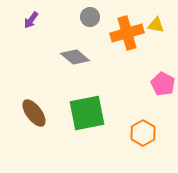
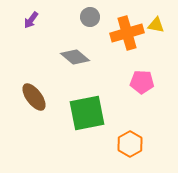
pink pentagon: moved 21 px left, 2 px up; rotated 25 degrees counterclockwise
brown ellipse: moved 16 px up
orange hexagon: moved 13 px left, 11 px down
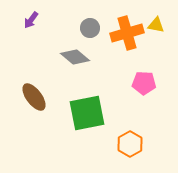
gray circle: moved 11 px down
pink pentagon: moved 2 px right, 1 px down
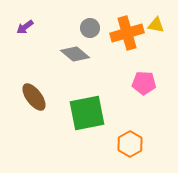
purple arrow: moved 6 px left, 7 px down; rotated 18 degrees clockwise
gray diamond: moved 3 px up
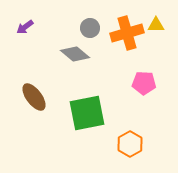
yellow triangle: rotated 12 degrees counterclockwise
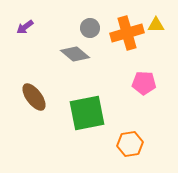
orange hexagon: rotated 20 degrees clockwise
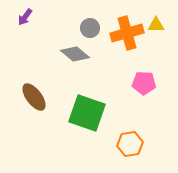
purple arrow: moved 10 px up; rotated 18 degrees counterclockwise
green square: rotated 30 degrees clockwise
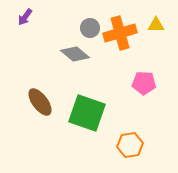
orange cross: moved 7 px left
brown ellipse: moved 6 px right, 5 px down
orange hexagon: moved 1 px down
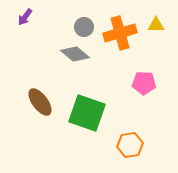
gray circle: moved 6 px left, 1 px up
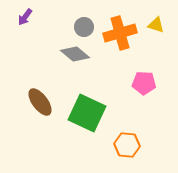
yellow triangle: rotated 18 degrees clockwise
green square: rotated 6 degrees clockwise
orange hexagon: moved 3 px left; rotated 15 degrees clockwise
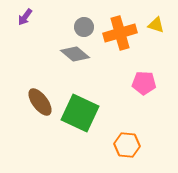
green square: moved 7 px left
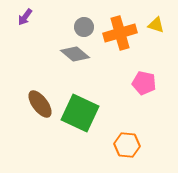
pink pentagon: rotated 10 degrees clockwise
brown ellipse: moved 2 px down
